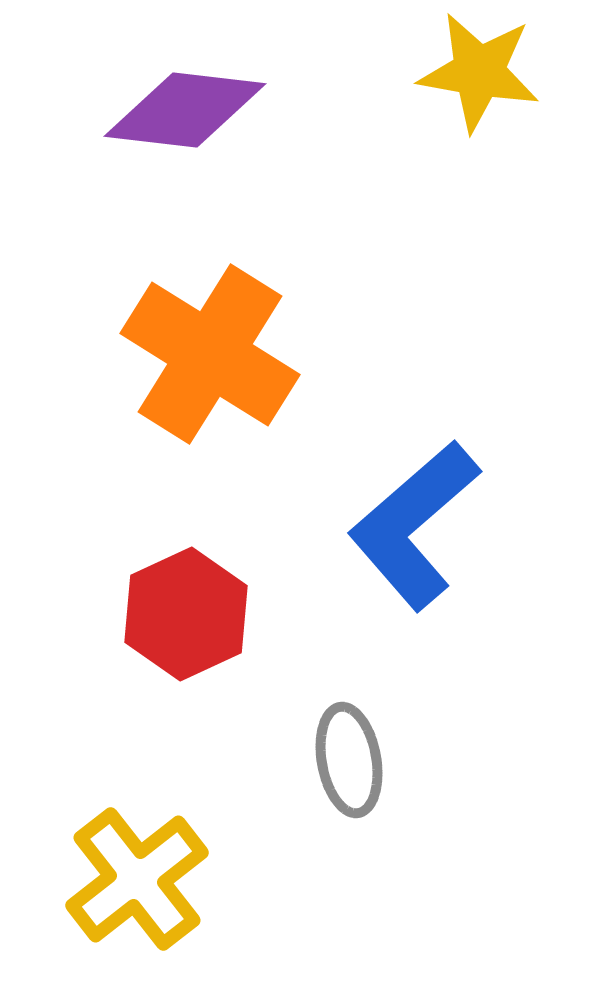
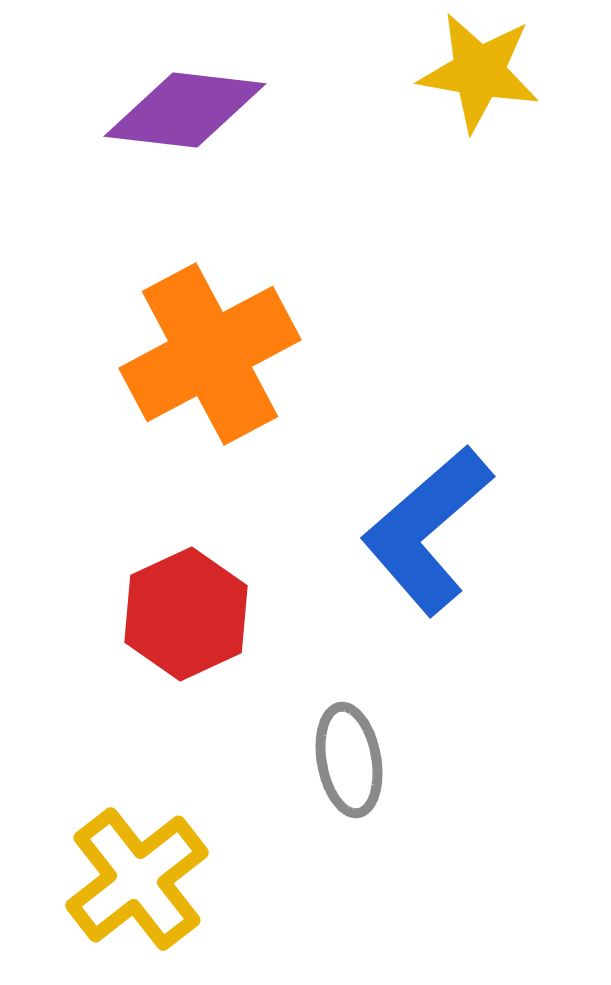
orange cross: rotated 30 degrees clockwise
blue L-shape: moved 13 px right, 5 px down
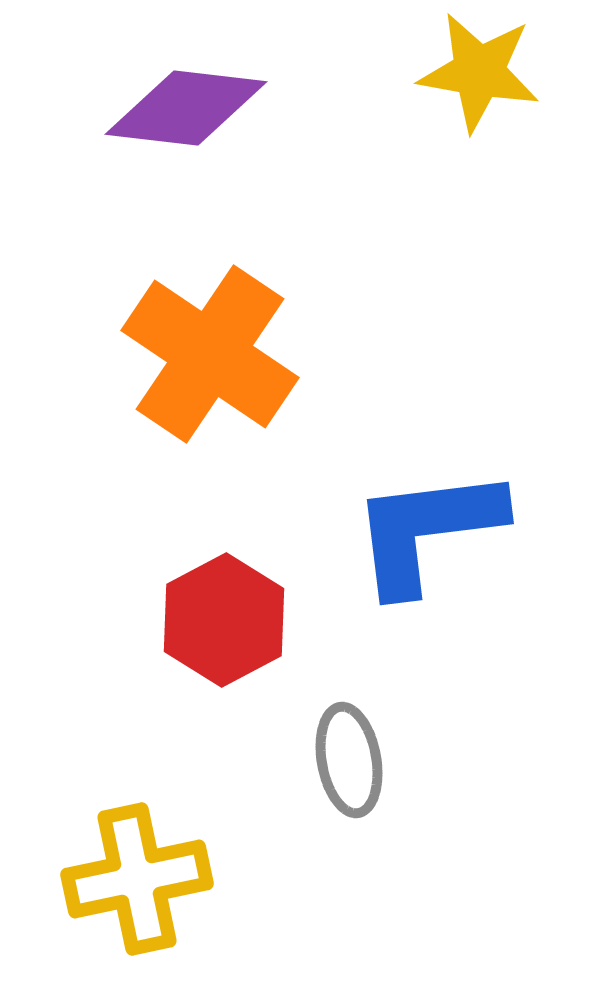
purple diamond: moved 1 px right, 2 px up
orange cross: rotated 28 degrees counterclockwise
blue L-shape: rotated 34 degrees clockwise
red hexagon: moved 38 px right, 6 px down; rotated 3 degrees counterclockwise
yellow cross: rotated 26 degrees clockwise
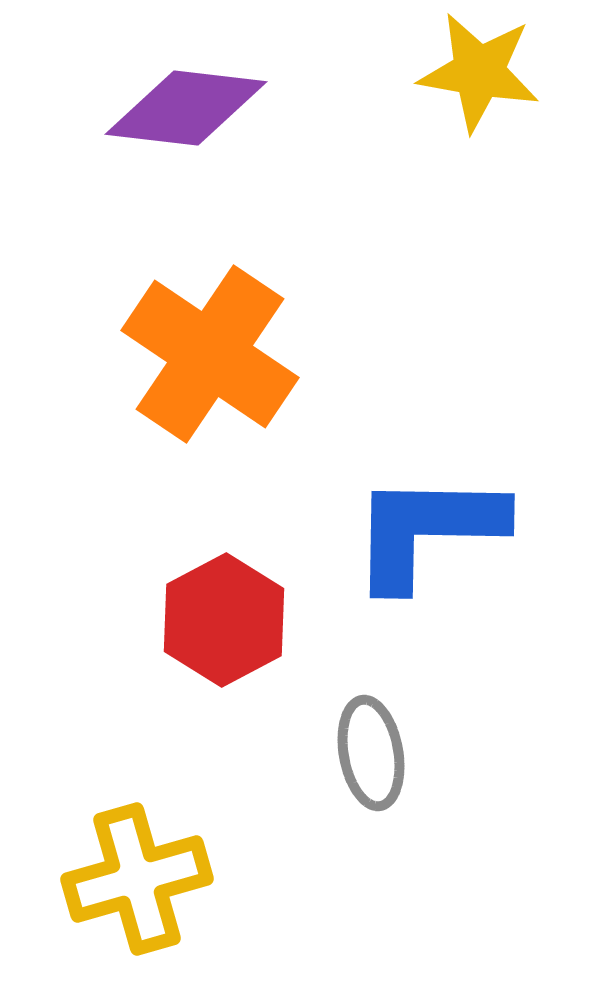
blue L-shape: rotated 8 degrees clockwise
gray ellipse: moved 22 px right, 7 px up
yellow cross: rotated 4 degrees counterclockwise
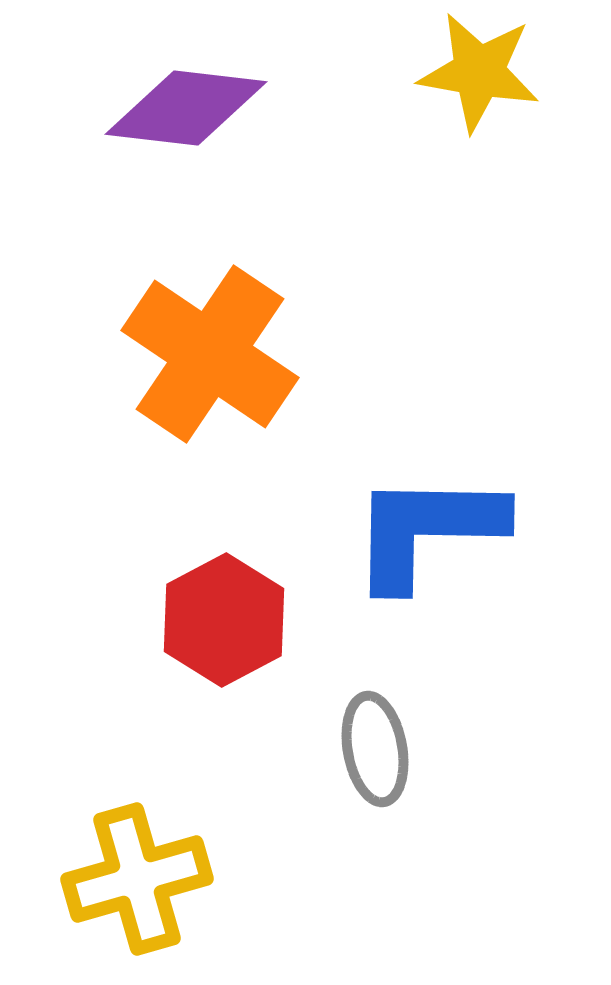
gray ellipse: moved 4 px right, 4 px up
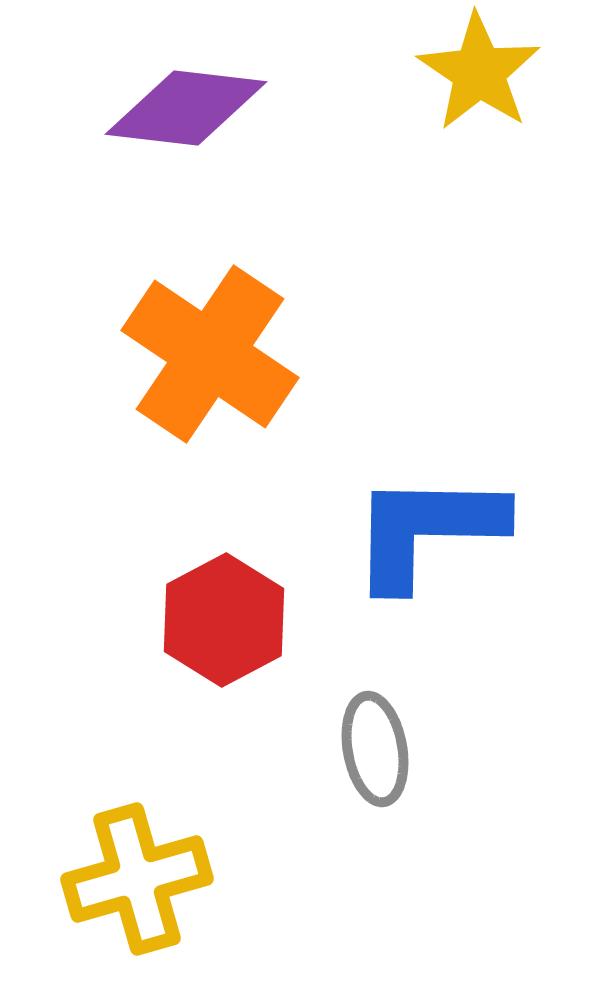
yellow star: rotated 24 degrees clockwise
